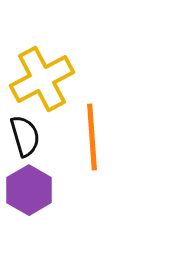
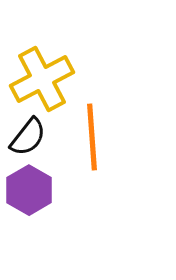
black semicircle: moved 3 px right, 1 px down; rotated 54 degrees clockwise
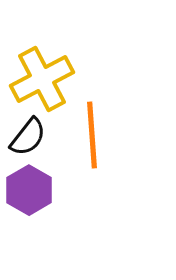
orange line: moved 2 px up
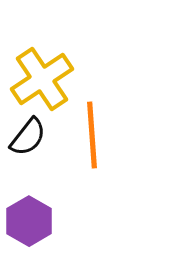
yellow cross: rotated 6 degrees counterclockwise
purple hexagon: moved 31 px down
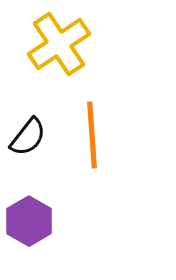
yellow cross: moved 17 px right, 35 px up
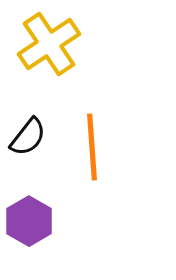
yellow cross: moved 10 px left
orange line: moved 12 px down
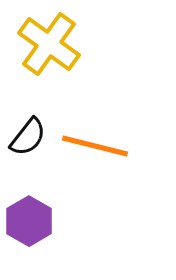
yellow cross: rotated 20 degrees counterclockwise
orange line: moved 3 px right, 1 px up; rotated 72 degrees counterclockwise
